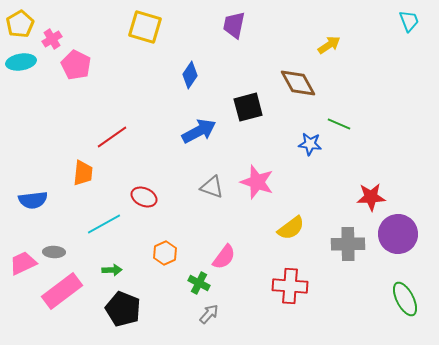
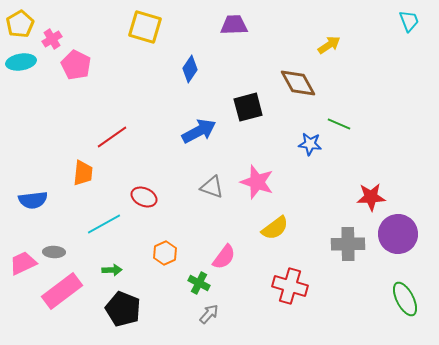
purple trapezoid: rotated 76 degrees clockwise
blue diamond: moved 6 px up
yellow semicircle: moved 16 px left
red cross: rotated 12 degrees clockwise
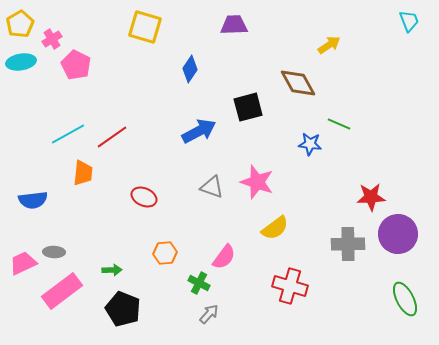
cyan line: moved 36 px left, 90 px up
orange hexagon: rotated 20 degrees clockwise
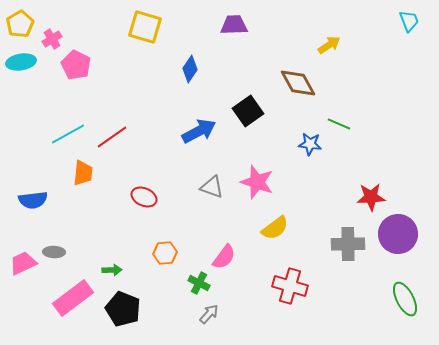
black square: moved 4 px down; rotated 20 degrees counterclockwise
pink rectangle: moved 11 px right, 7 px down
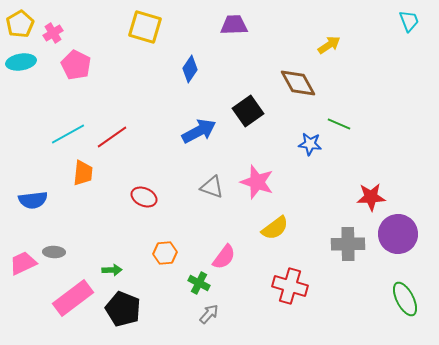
pink cross: moved 1 px right, 6 px up
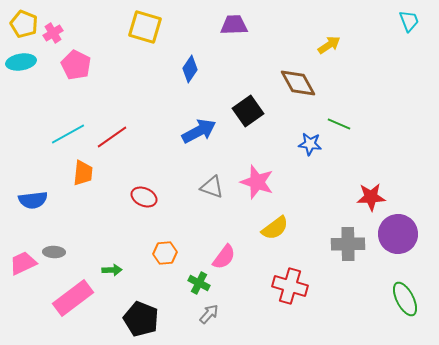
yellow pentagon: moved 4 px right; rotated 20 degrees counterclockwise
black pentagon: moved 18 px right, 10 px down
